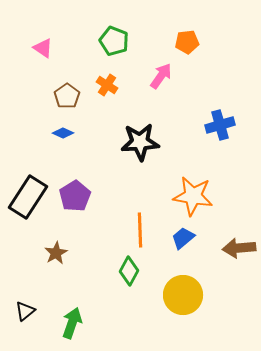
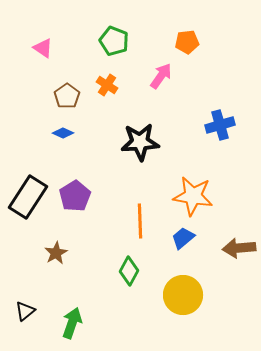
orange line: moved 9 px up
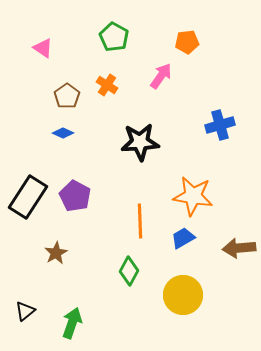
green pentagon: moved 4 px up; rotated 8 degrees clockwise
purple pentagon: rotated 12 degrees counterclockwise
blue trapezoid: rotated 10 degrees clockwise
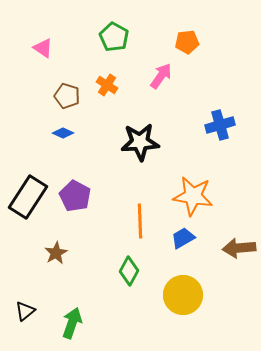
brown pentagon: rotated 20 degrees counterclockwise
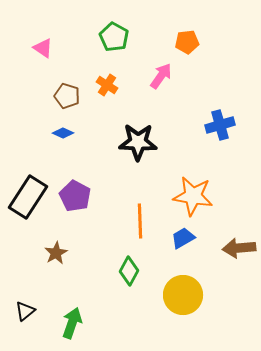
black star: moved 2 px left; rotated 6 degrees clockwise
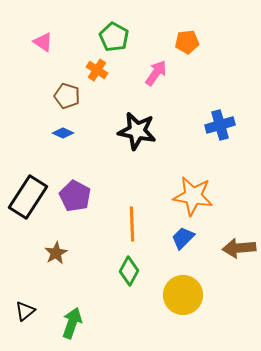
pink triangle: moved 6 px up
pink arrow: moved 5 px left, 3 px up
orange cross: moved 10 px left, 15 px up
black star: moved 1 px left, 11 px up; rotated 9 degrees clockwise
orange line: moved 8 px left, 3 px down
blue trapezoid: rotated 15 degrees counterclockwise
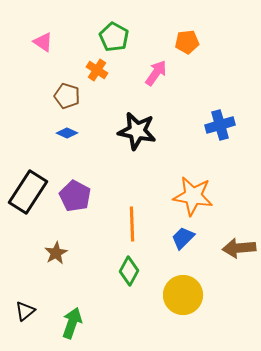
blue diamond: moved 4 px right
black rectangle: moved 5 px up
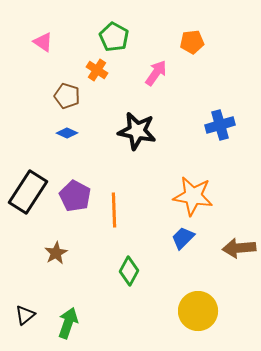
orange pentagon: moved 5 px right
orange line: moved 18 px left, 14 px up
yellow circle: moved 15 px right, 16 px down
black triangle: moved 4 px down
green arrow: moved 4 px left
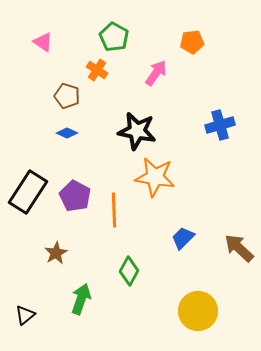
orange star: moved 38 px left, 19 px up
brown arrow: rotated 48 degrees clockwise
green arrow: moved 13 px right, 24 px up
